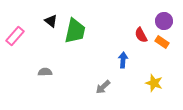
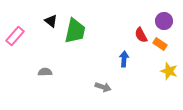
orange rectangle: moved 2 px left, 2 px down
blue arrow: moved 1 px right, 1 px up
yellow star: moved 15 px right, 12 px up
gray arrow: rotated 119 degrees counterclockwise
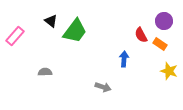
green trapezoid: rotated 24 degrees clockwise
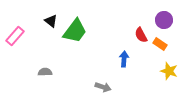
purple circle: moved 1 px up
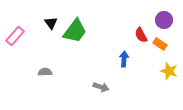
black triangle: moved 2 px down; rotated 16 degrees clockwise
gray arrow: moved 2 px left
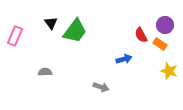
purple circle: moved 1 px right, 5 px down
pink rectangle: rotated 18 degrees counterclockwise
blue arrow: rotated 70 degrees clockwise
